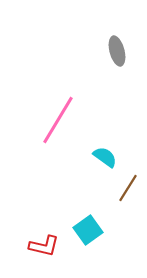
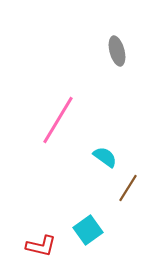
red L-shape: moved 3 px left
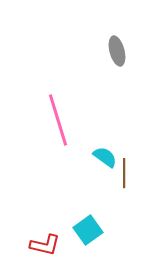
pink line: rotated 48 degrees counterclockwise
brown line: moved 4 px left, 15 px up; rotated 32 degrees counterclockwise
red L-shape: moved 4 px right, 1 px up
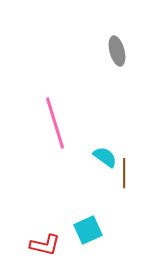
pink line: moved 3 px left, 3 px down
cyan square: rotated 12 degrees clockwise
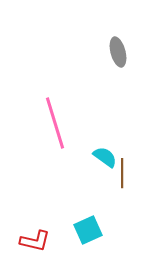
gray ellipse: moved 1 px right, 1 px down
brown line: moved 2 px left
red L-shape: moved 10 px left, 4 px up
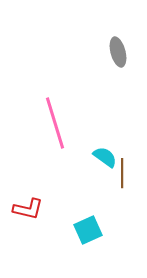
red L-shape: moved 7 px left, 32 px up
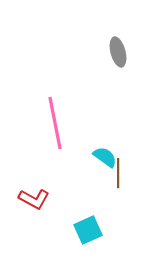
pink line: rotated 6 degrees clockwise
brown line: moved 4 px left
red L-shape: moved 6 px right, 10 px up; rotated 16 degrees clockwise
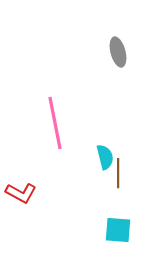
cyan semicircle: rotated 40 degrees clockwise
red L-shape: moved 13 px left, 6 px up
cyan square: moved 30 px right; rotated 28 degrees clockwise
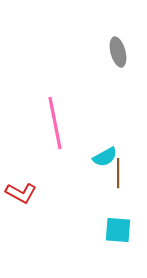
cyan semicircle: rotated 75 degrees clockwise
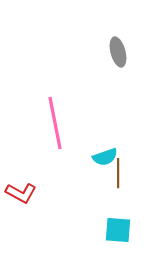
cyan semicircle: rotated 10 degrees clockwise
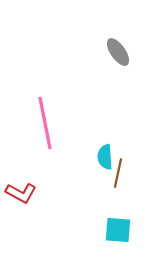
gray ellipse: rotated 20 degrees counterclockwise
pink line: moved 10 px left
cyan semicircle: rotated 105 degrees clockwise
brown line: rotated 12 degrees clockwise
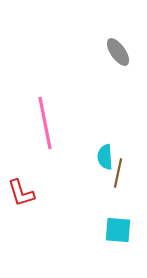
red L-shape: rotated 44 degrees clockwise
